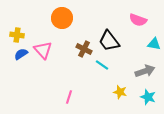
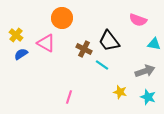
yellow cross: moved 1 px left; rotated 32 degrees clockwise
pink triangle: moved 3 px right, 7 px up; rotated 18 degrees counterclockwise
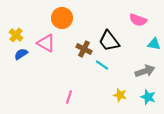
yellow star: moved 3 px down
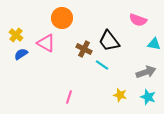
gray arrow: moved 1 px right, 1 px down
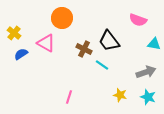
yellow cross: moved 2 px left, 2 px up
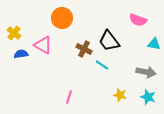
pink triangle: moved 3 px left, 2 px down
blue semicircle: rotated 24 degrees clockwise
gray arrow: rotated 30 degrees clockwise
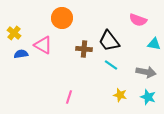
brown cross: rotated 21 degrees counterclockwise
cyan line: moved 9 px right
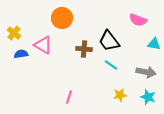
yellow star: rotated 24 degrees counterclockwise
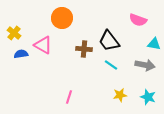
gray arrow: moved 1 px left, 7 px up
